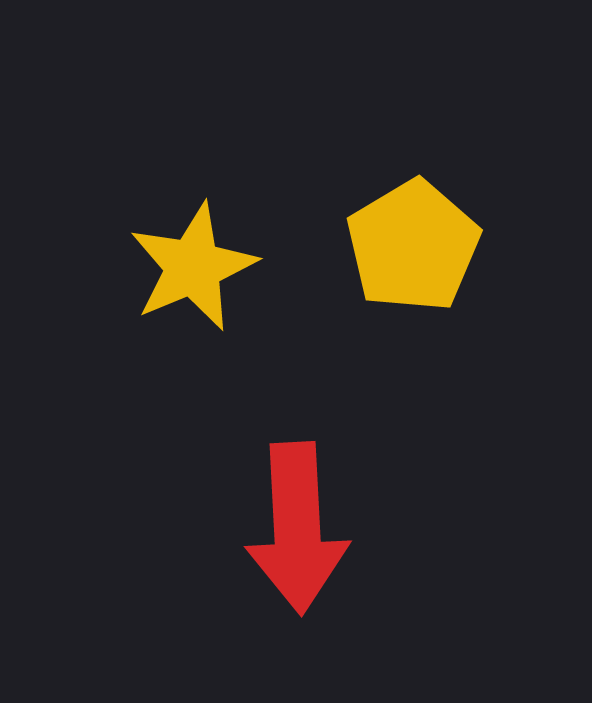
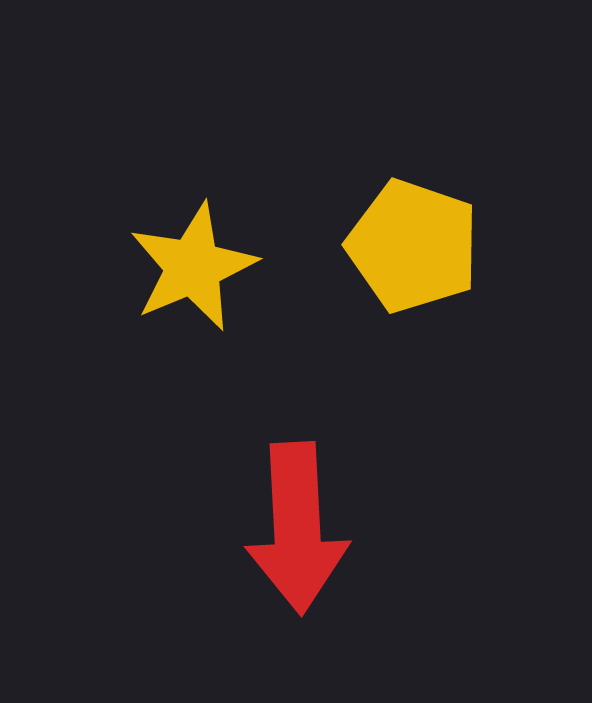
yellow pentagon: rotated 22 degrees counterclockwise
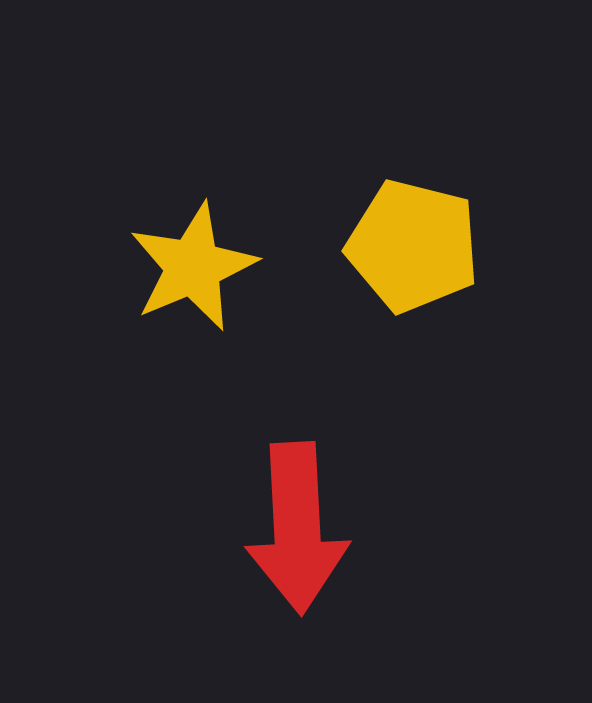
yellow pentagon: rotated 5 degrees counterclockwise
